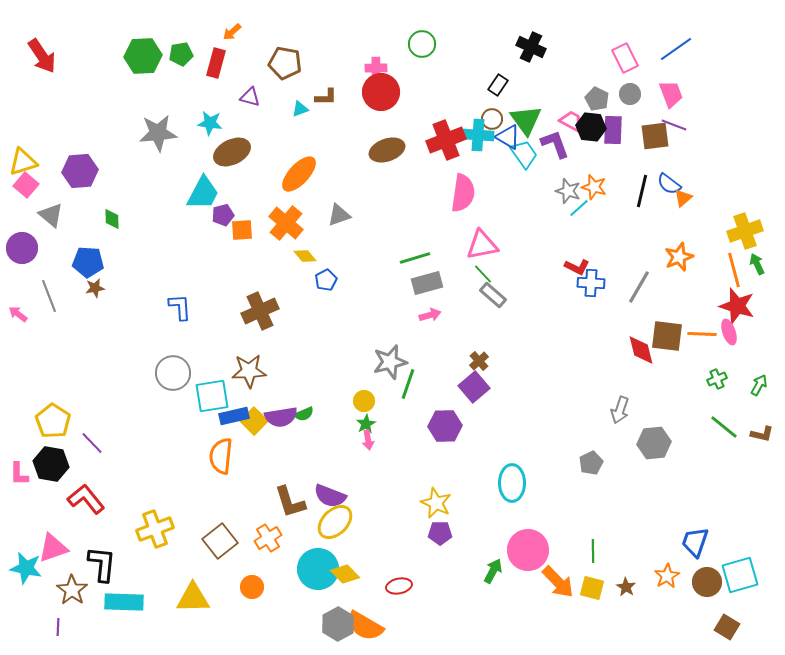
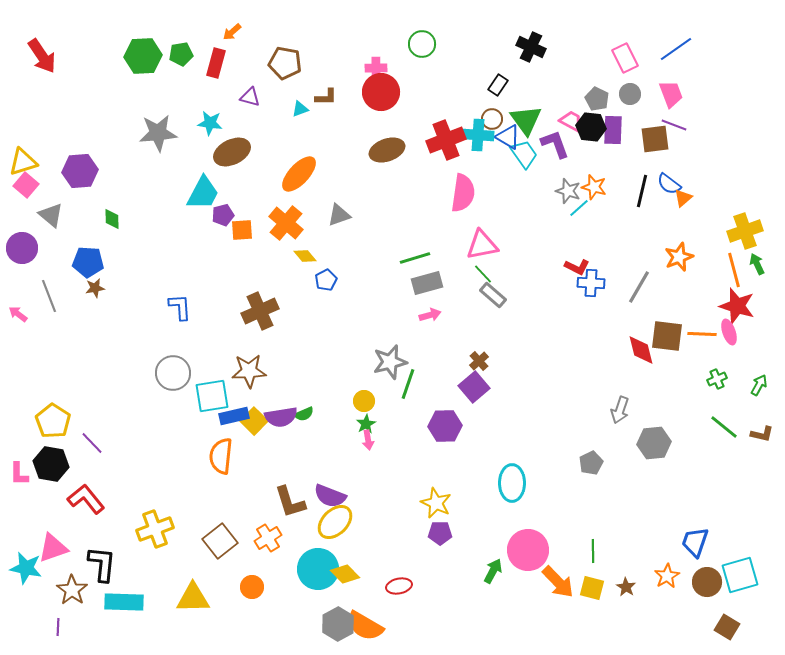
brown square at (655, 136): moved 3 px down
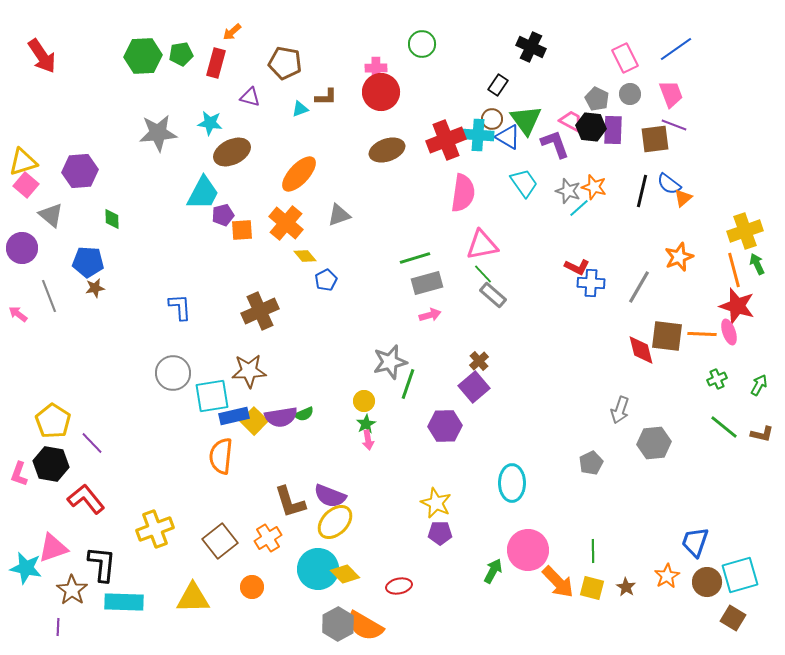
cyan trapezoid at (524, 154): moved 29 px down
pink L-shape at (19, 474): rotated 20 degrees clockwise
brown square at (727, 627): moved 6 px right, 9 px up
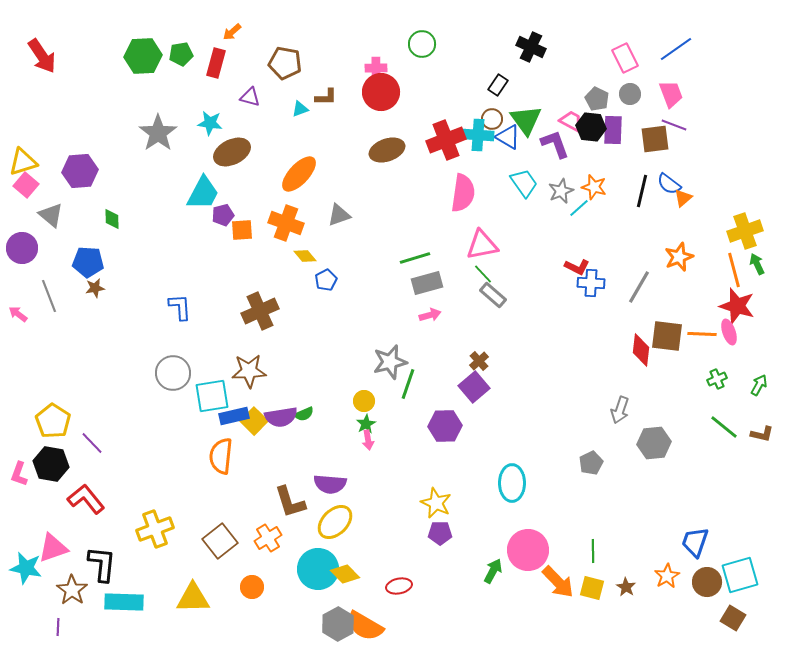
gray star at (158, 133): rotated 30 degrees counterclockwise
gray star at (568, 191): moved 7 px left; rotated 30 degrees clockwise
orange cross at (286, 223): rotated 20 degrees counterclockwise
red diamond at (641, 350): rotated 20 degrees clockwise
purple semicircle at (330, 496): moved 12 px up; rotated 16 degrees counterclockwise
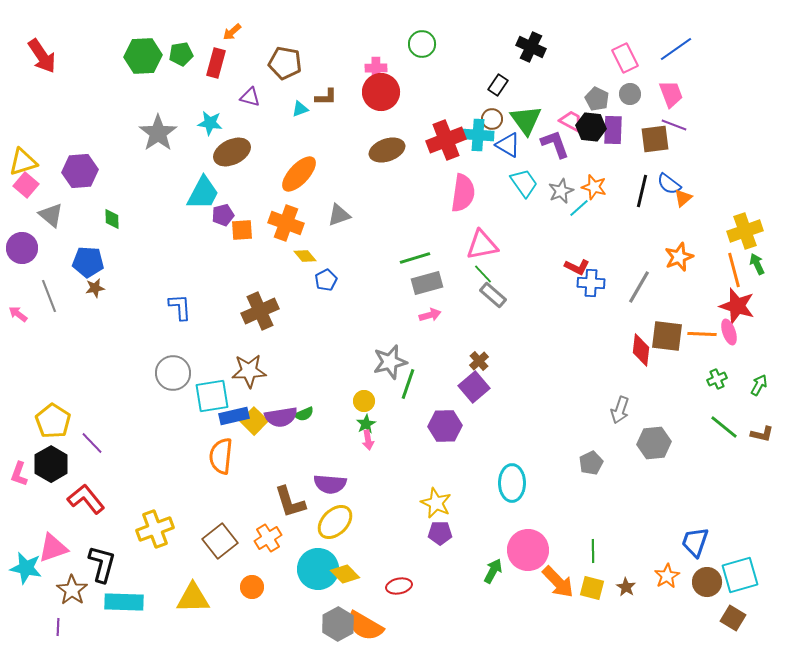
blue triangle at (508, 137): moved 8 px down
black hexagon at (51, 464): rotated 20 degrees clockwise
black L-shape at (102, 564): rotated 9 degrees clockwise
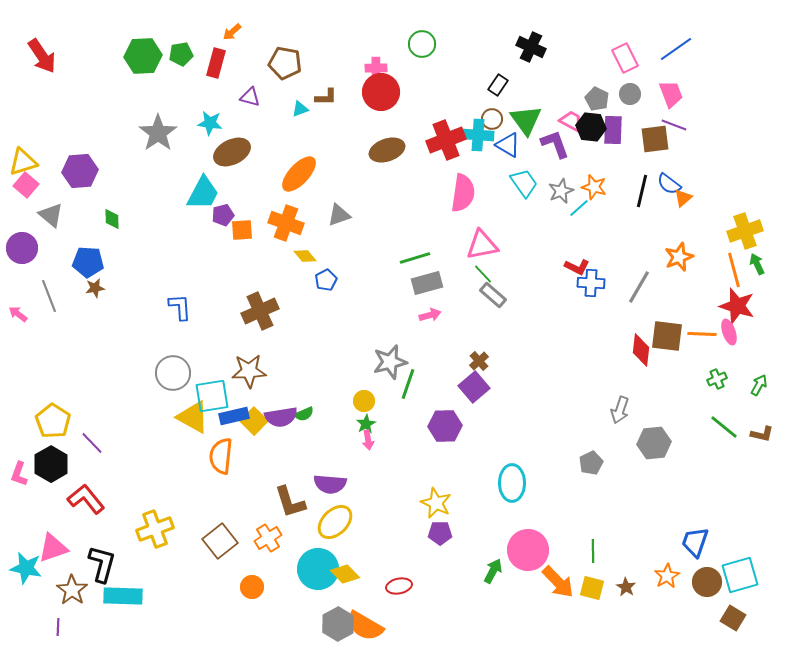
yellow triangle at (193, 598): moved 181 px up; rotated 30 degrees clockwise
cyan rectangle at (124, 602): moved 1 px left, 6 px up
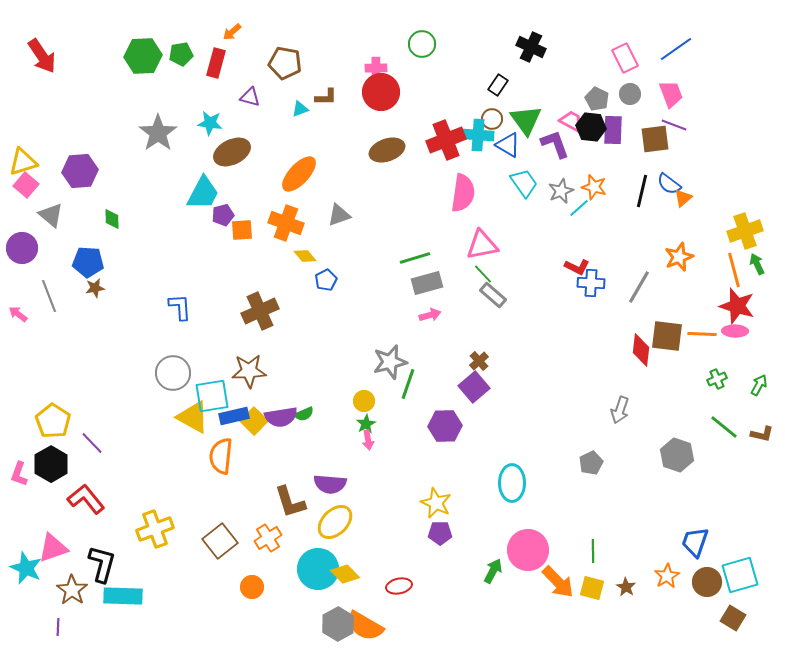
pink ellipse at (729, 332): moved 6 px right, 1 px up; rotated 70 degrees counterclockwise
gray hexagon at (654, 443): moved 23 px right, 12 px down; rotated 24 degrees clockwise
cyan star at (26, 568): rotated 12 degrees clockwise
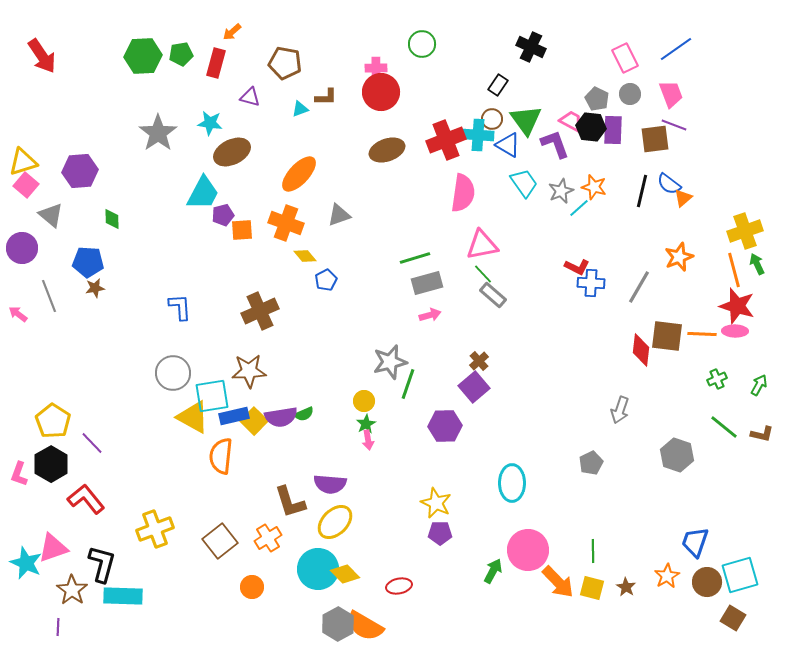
cyan star at (26, 568): moved 5 px up
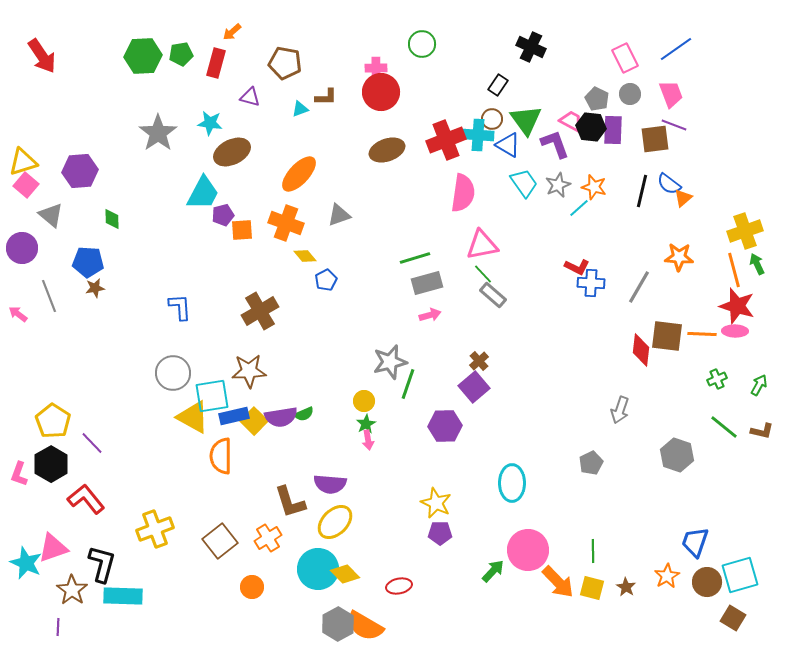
gray star at (561, 191): moved 3 px left, 6 px up
orange star at (679, 257): rotated 24 degrees clockwise
brown cross at (260, 311): rotated 6 degrees counterclockwise
brown L-shape at (762, 434): moved 3 px up
orange semicircle at (221, 456): rotated 6 degrees counterclockwise
green arrow at (493, 571): rotated 15 degrees clockwise
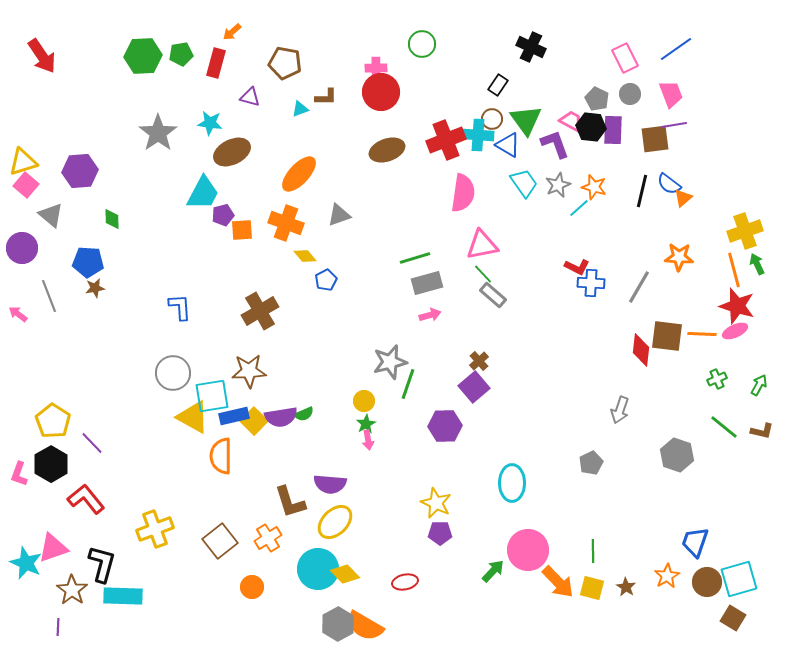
purple line at (674, 125): rotated 30 degrees counterclockwise
pink ellipse at (735, 331): rotated 25 degrees counterclockwise
cyan square at (740, 575): moved 1 px left, 4 px down
red ellipse at (399, 586): moved 6 px right, 4 px up
